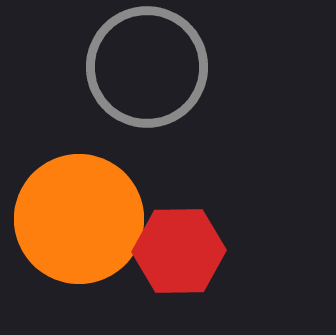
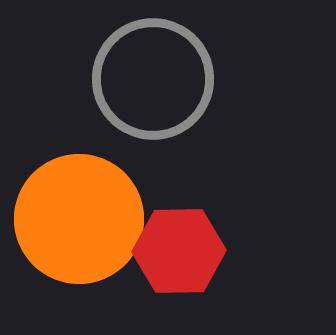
gray circle: moved 6 px right, 12 px down
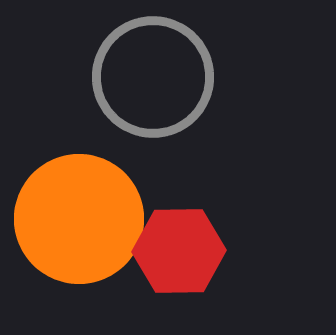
gray circle: moved 2 px up
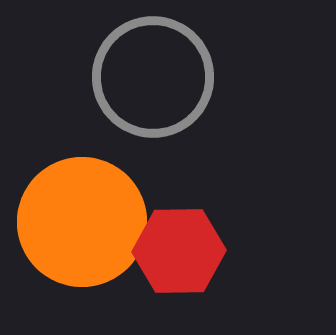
orange circle: moved 3 px right, 3 px down
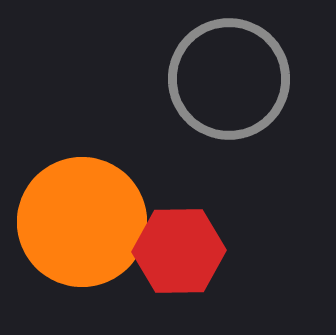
gray circle: moved 76 px right, 2 px down
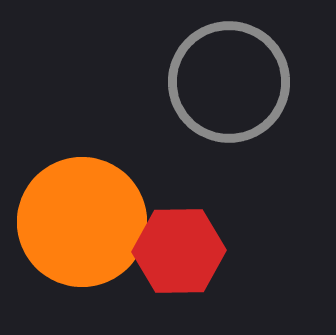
gray circle: moved 3 px down
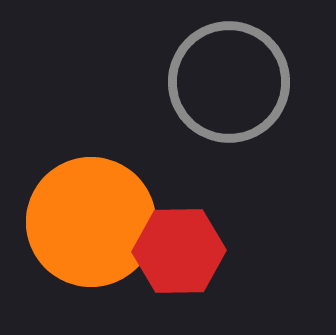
orange circle: moved 9 px right
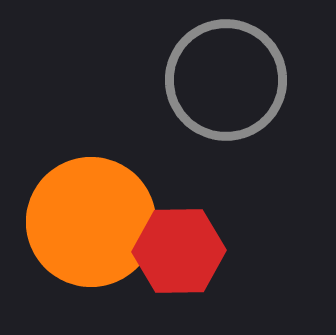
gray circle: moved 3 px left, 2 px up
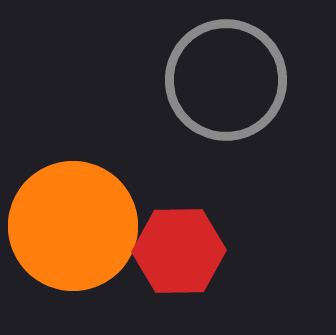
orange circle: moved 18 px left, 4 px down
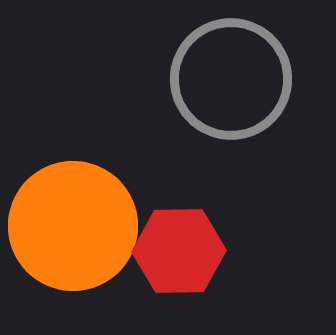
gray circle: moved 5 px right, 1 px up
